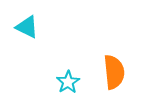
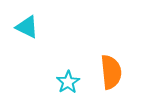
orange semicircle: moved 3 px left
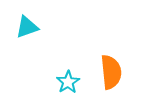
cyan triangle: rotated 45 degrees counterclockwise
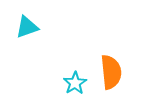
cyan star: moved 7 px right, 1 px down
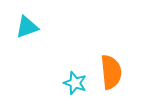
cyan star: rotated 20 degrees counterclockwise
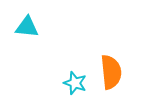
cyan triangle: rotated 25 degrees clockwise
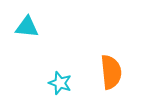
cyan star: moved 15 px left
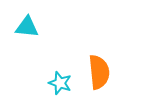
orange semicircle: moved 12 px left
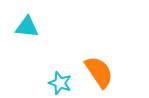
orange semicircle: rotated 28 degrees counterclockwise
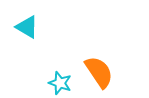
cyan triangle: rotated 25 degrees clockwise
